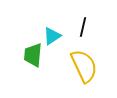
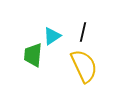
black line: moved 5 px down
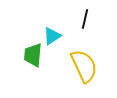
black line: moved 2 px right, 13 px up
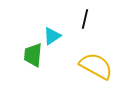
yellow semicircle: moved 12 px right; rotated 36 degrees counterclockwise
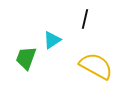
cyan triangle: moved 4 px down
green trapezoid: moved 7 px left, 3 px down; rotated 15 degrees clockwise
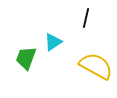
black line: moved 1 px right, 1 px up
cyan triangle: moved 1 px right, 2 px down
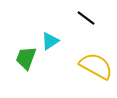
black line: rotated 66 degrees counterclockwise
cyan triangle: moved 3 px left, 1 px up
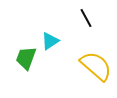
black line: rotated 24 degrees clockwise
yellow semicircle: rotated 12 degrees clockwise
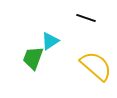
black line: rotated 42 degrees counterclockwise
green trapezoid: moved 7 px right
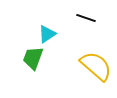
cyan triangle: moved 3 px left, 7 px up
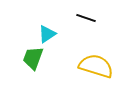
yellow semicircle: rotated 24 degrees counterclockwise
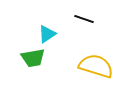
black line: moved 2 px left, 1 px down
green trapezoid: rotated 120 degrees counterclockwise
